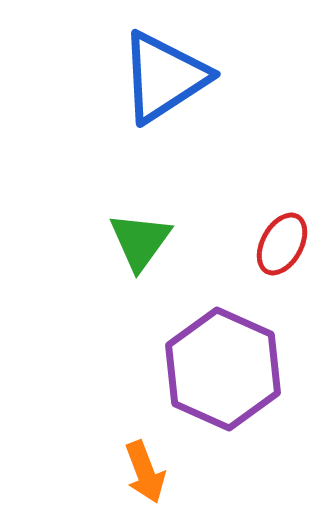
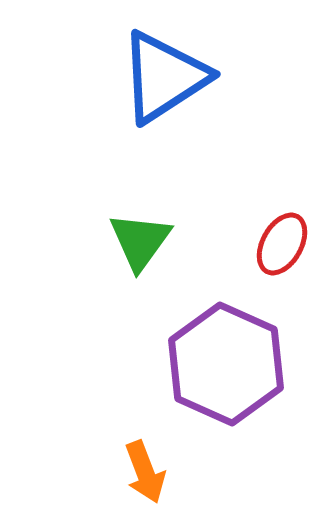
purple hexagon: moved 3 px right, 5 px up
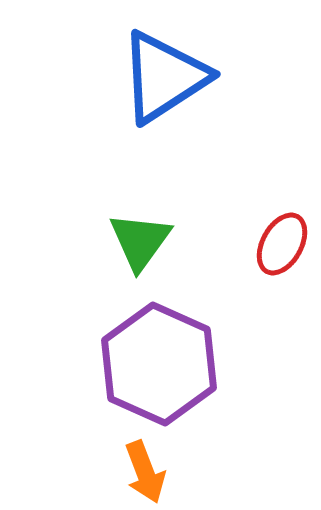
purple hexagon: moved 67 px left
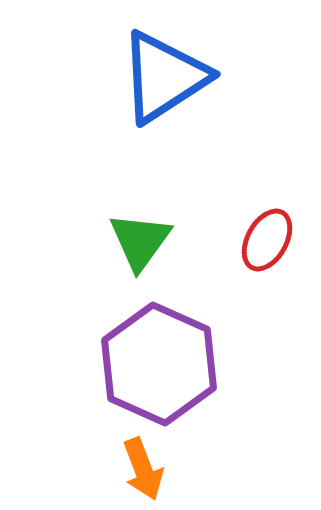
red ellipse: moved 15 px left, 4 px up
orange arrow: moved 2 px left, 3 px up
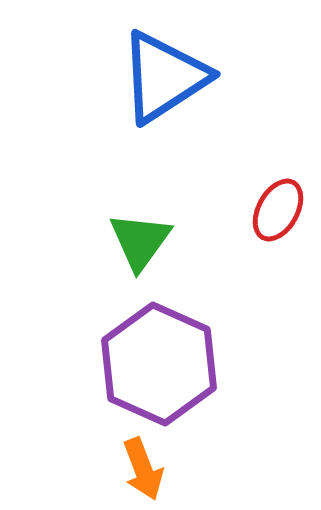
red ellipse: moved 11 px right, 30 px up
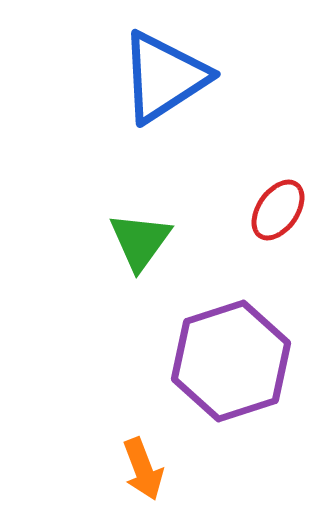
red ellipse: rotated 6 degrees clockwise
purple hexagon: moved 72 px right, 3 px up; rotated 18 degrees clockwise
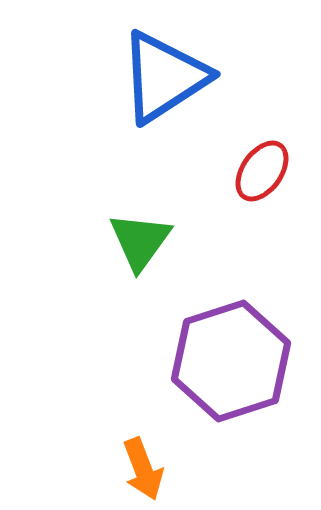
red ellipse: moved 16 px left, 39 px up
